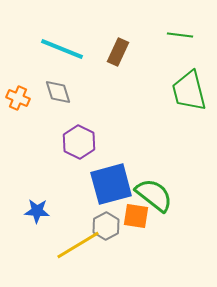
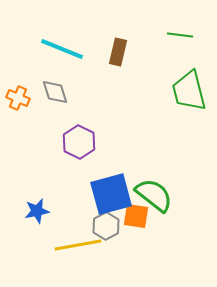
brown rectangle: rotated 12 degrees counterclockwise
gray diamond: moved 3 px left
blue square: moved 10 px down
blue star: rotated 15 degrees counterclockwise
yellow line: rotated 21 degrees clockwise
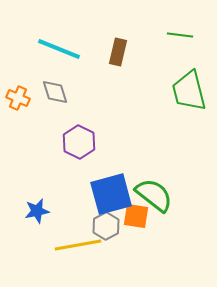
cyan line: moved 3 px left
